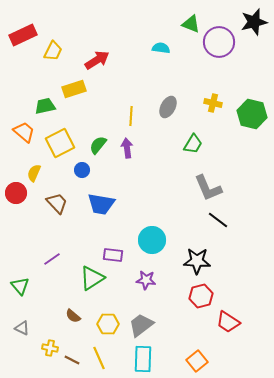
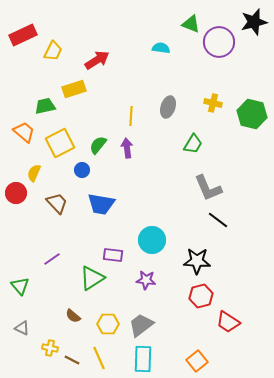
gray ellipse at (168, 107): rotated 10 degrees counterclockwise
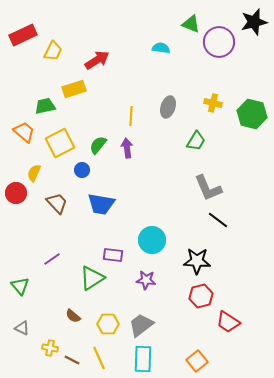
green trapezoid at (193, 144): moved 3 px right, 3 px up
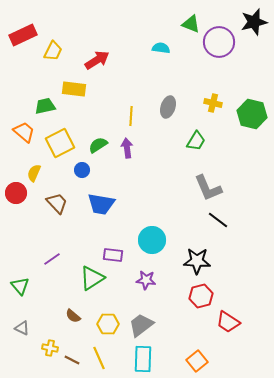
yellow rectangle at (74, 89): rotated 25 degrees clockwise
green semicircle at (98, 145): rotated 18 degrees clockwise
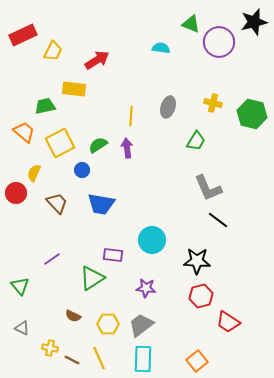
purple star at (146, 280): moved 8 px down
brown semicircle at (73, 316): rotated 14 degrees counterclockwise
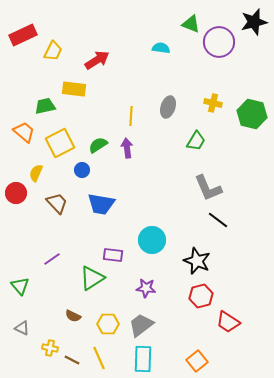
yellow semicircle at (34, 173): moved 2 px right
black star at (197, 261): rotated 20 degrees clockwise
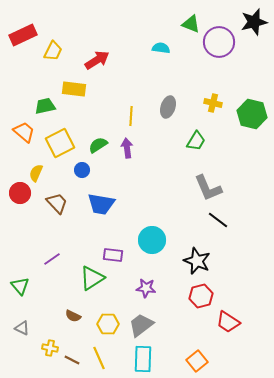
red circle at (16, 193): moved 4 px right
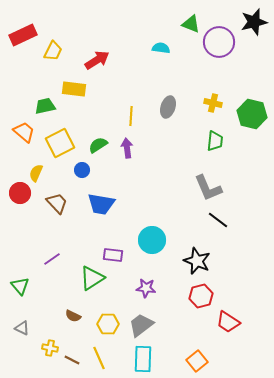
green trapezoid at (196, 141): moved 19 px right; rotated 25 degrees counterclockwise
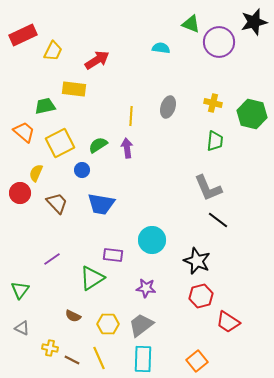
green triangle at (20, 286): moved 4 px down; rotated 18 degrees clockwise
